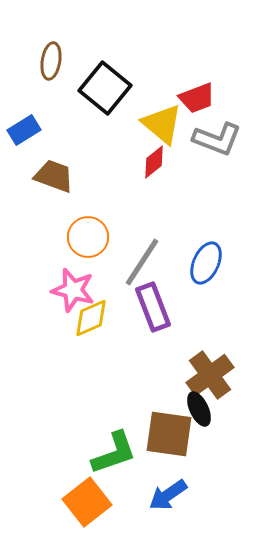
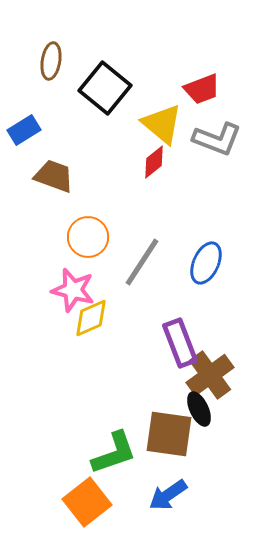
red trapezoid: moved 5 px right, 9 px up
purple rectangle: moved 27 px right, 36 px down
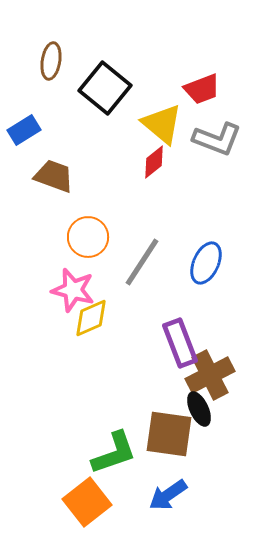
brown cross: rotated 9 degrees clockwise
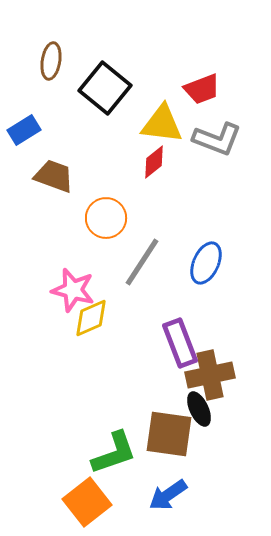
yellow triangle: rotated 33 degrees counterclockwise
orange circle: moved 18 px right, 19 px up
brown cross: rotated 15 degrees clockwise
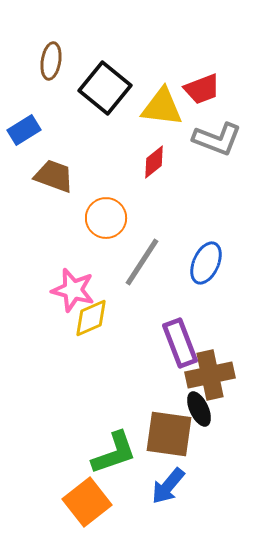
yellow triangle: moved 17 px up
blue arrow: moved 9 px up; rotated 15 degrees counterclockwise
